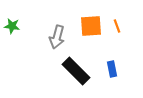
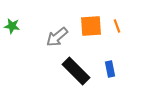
gray arrow: rotated 35 degrees clockwise
blue rectangle: moved 2 px left
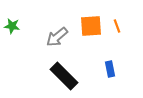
black rectangle: moved 12 px left, 5 px down
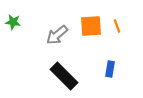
green star: moved 1 px right, 4 px up
gray arrow: moved 2 px up
blue rectangle: rotated 21 degrees clockwise
